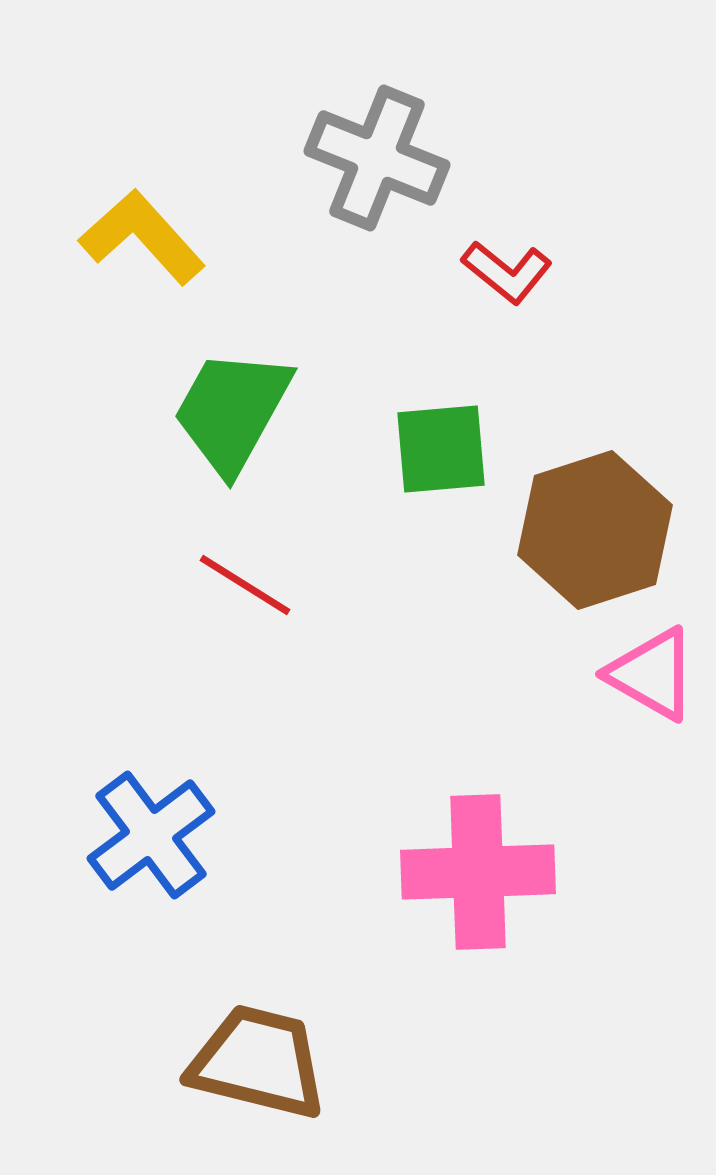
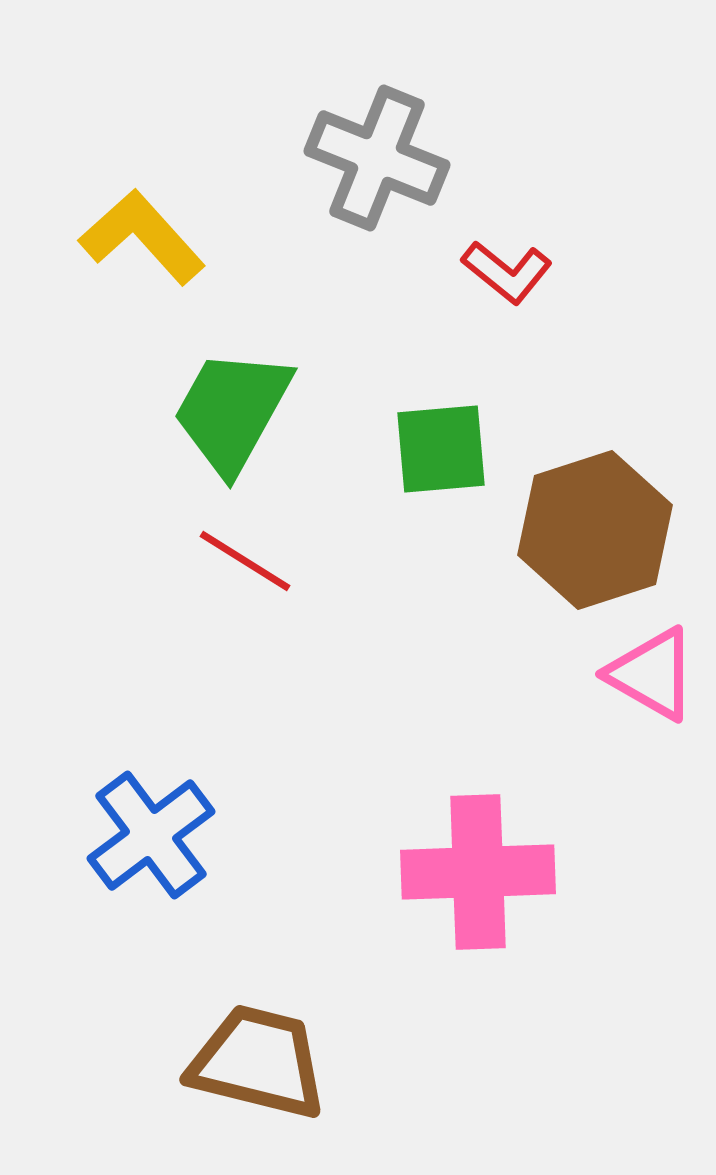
red line: moved 24 px up
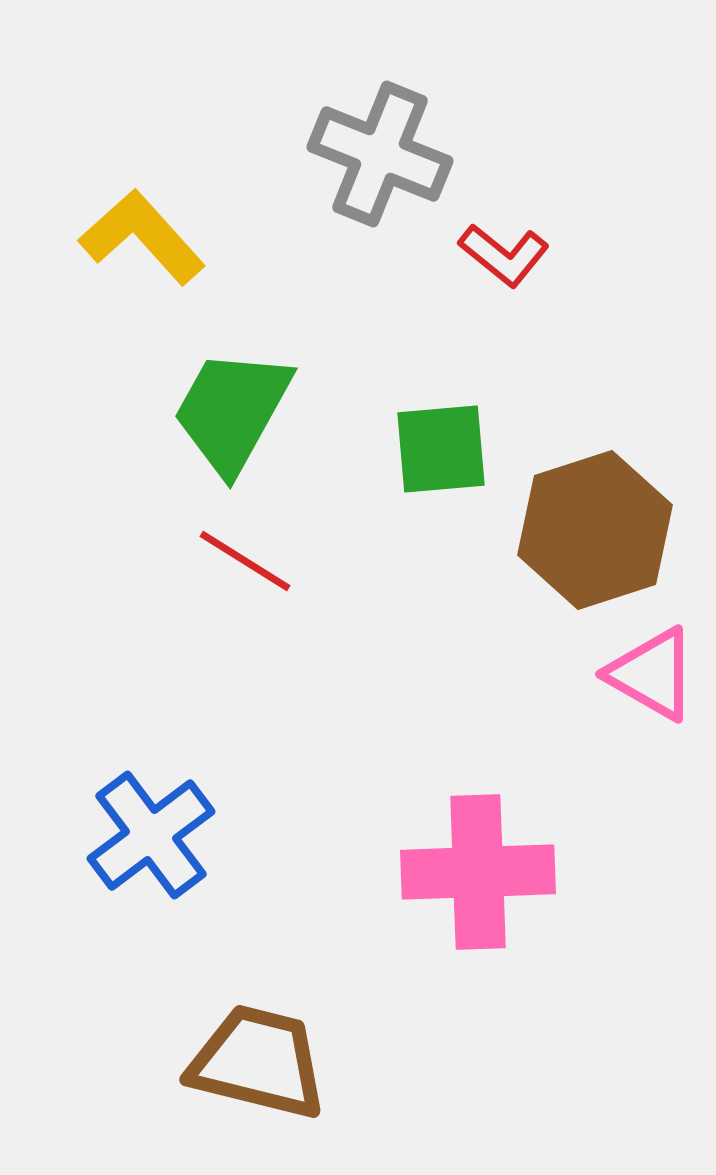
gray cross: moved 3 px right, 4 px up
red L-shape: moved 3 px left, 17 px up
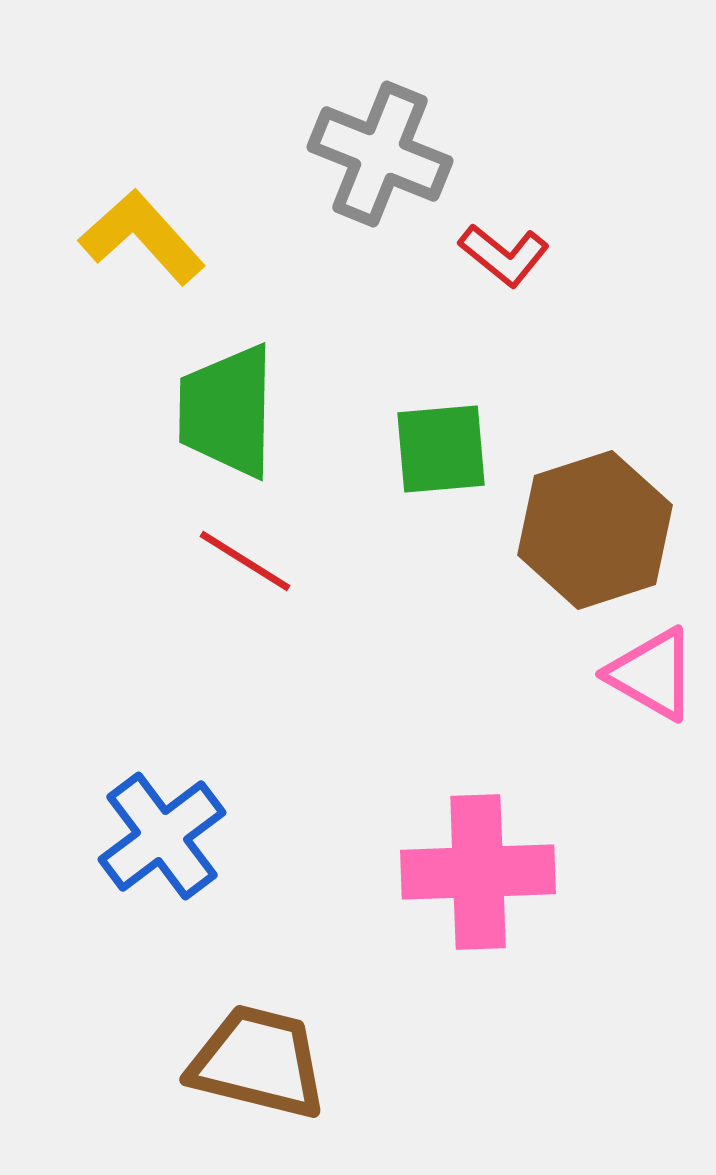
green trapezoid: moved 5 px left; rotated 28 degrees counterclockwise
blue cross: moved 11 px right, 1 px down
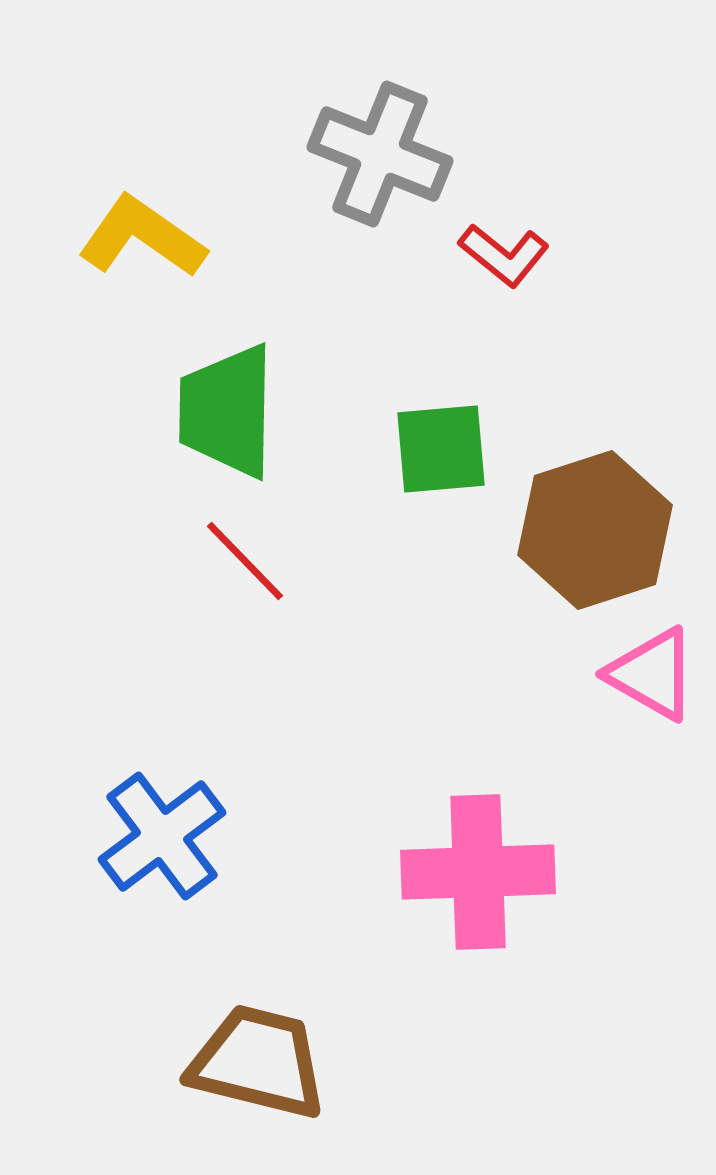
yellow L-shape: rotated 13 degrees counterclockwise
red line: rotated 14 degrees clockwise
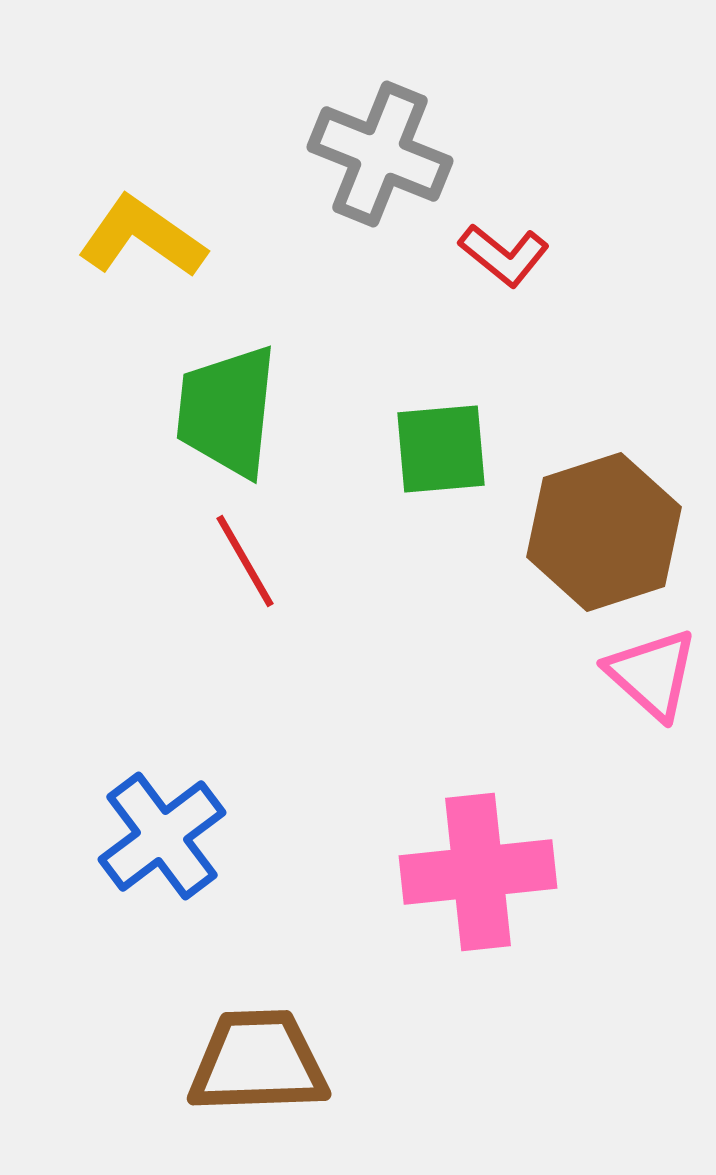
green trapezoid: rotated 5 degrees clockwise
brown hexagon: moved 9 px right, 2 px down
red line: rotated 14 degrees clockwise
pink triangle: rotated 12 degrees clockwise
pink cross: rotated 4 degrees counterclockwise
brown trapezoid: rotated 16 degrees counterclockwise
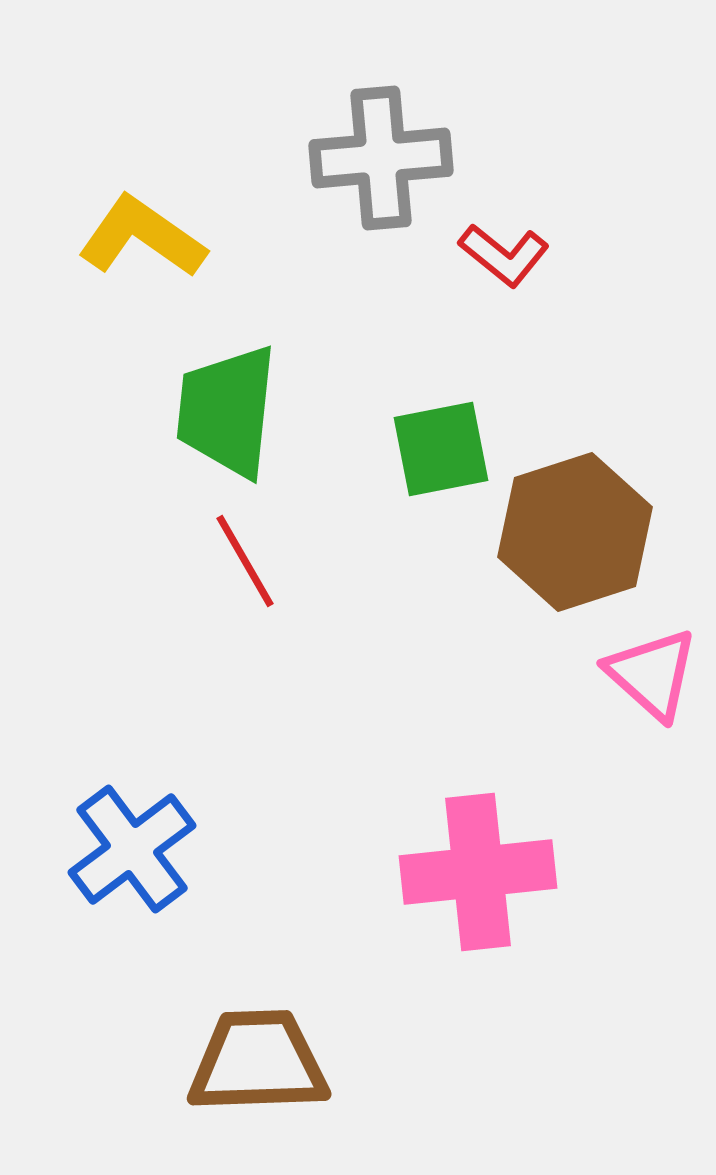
gray cross: moved 1 px right, 4 px down; rotated 27 degrees counterclockwise
green square: rotated 6 degrees counterclockwise
brown hexagon: moved 29 px left
blue cross: moved 30 px left, 13 px down
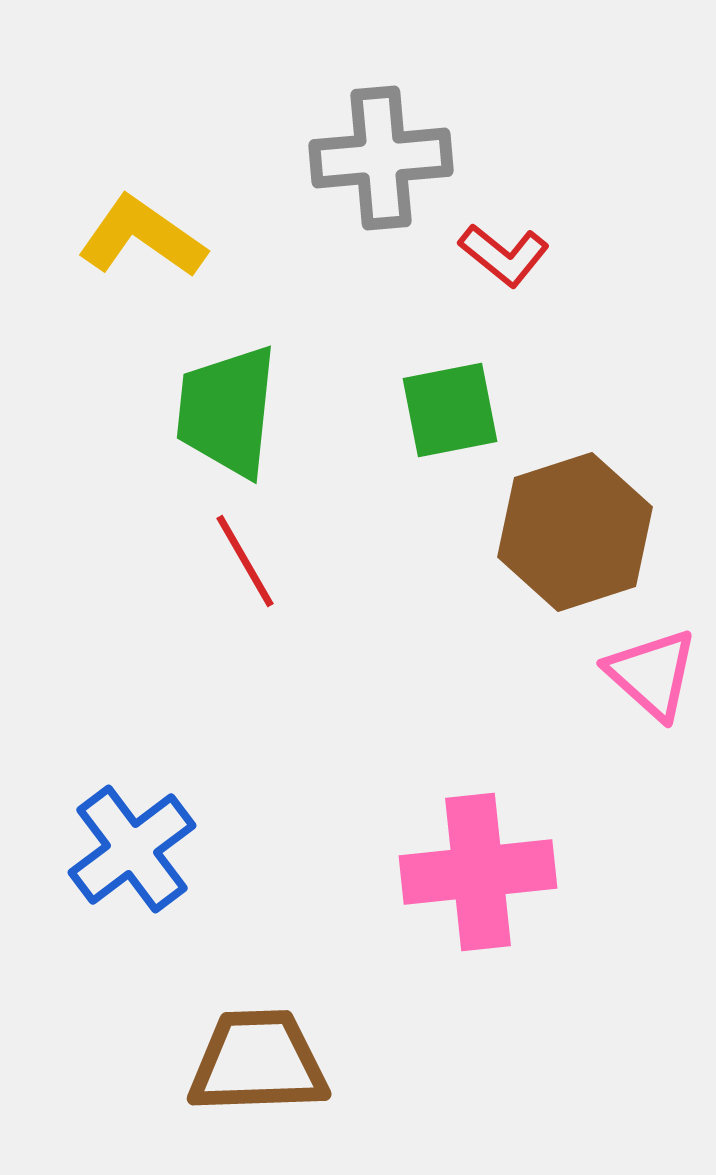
green square: moved 9 px right, 39 px up
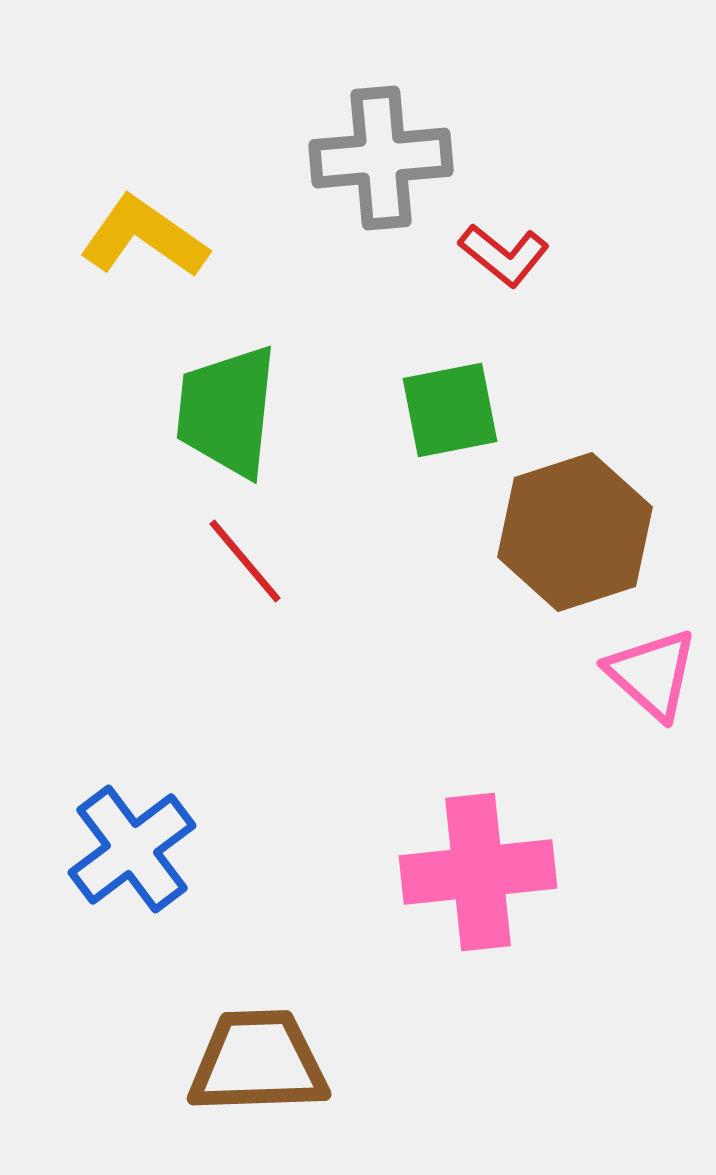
yellow L-shape: moved 2 px right
red line: rotated 10 degrees counterclockwise
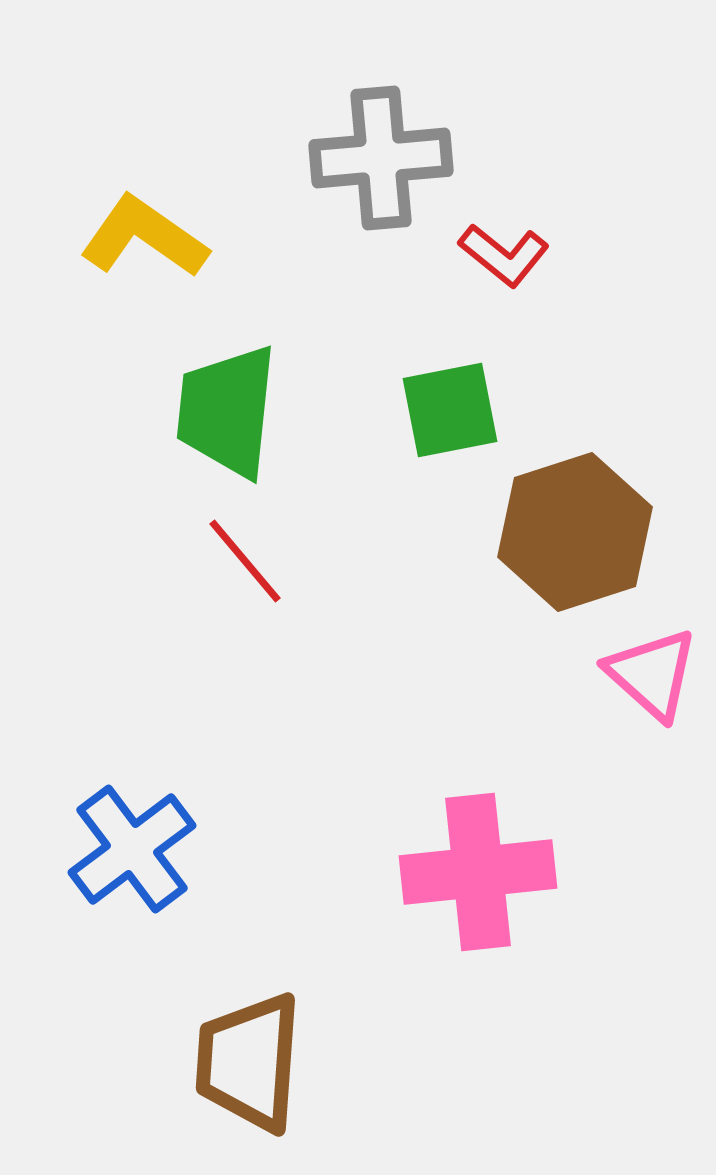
brown trapezoid: moved 9 px left; rotated 84 degrees counterclockwise
